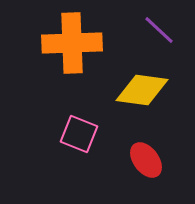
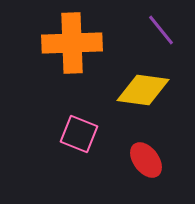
purple line: moved 2 px right; rotated 8 degrees clockwise
yellow diamond: moved 1 px right
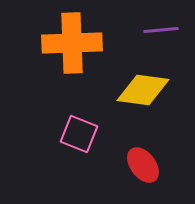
purple line: rotated 56 degrees counterclockwise
red ellipse: moved 3 px left, 5 px down
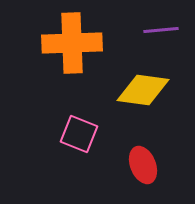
red ellipse: rotated 15 degrees clockwise
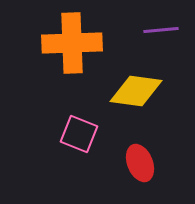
yellow diamond: moved 7 px left, 1 px down
red ellipse: moved 3 px left, 2 px up
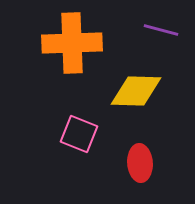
purple line: rotated 20 degrees clockwise
yellow diamond: rotated 6 degrees counterclockwise
red ellipse: rotated 18 degrees clockwise
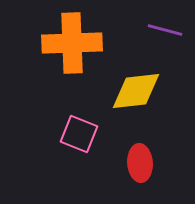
purple line: moved 4 px right
yellow diamond: rotated 8 degrees counterclockwise
